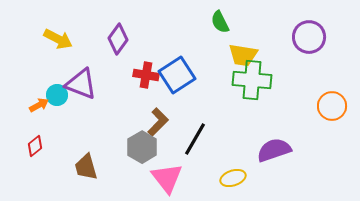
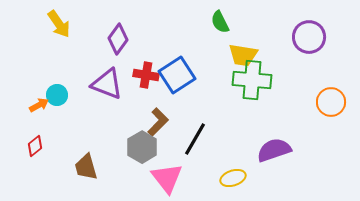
yellow arrow: moved 1 px right, 15 px up; rotated 28 degrees clockwise
purple triangle: moved 26 px right
orange circle: moved 1 px left, 4 px up
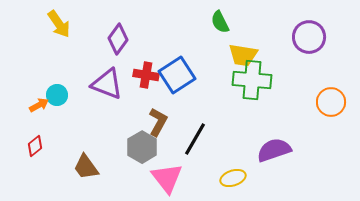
brown L-shape: rotated 16 degrees counterclockwise
brown trapezoid: rotated 20 degrees counterclockwise
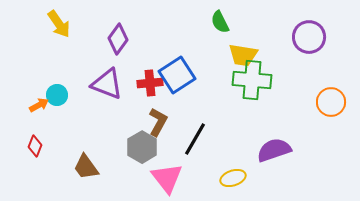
red cross: moved 4 px right, 8 px down; rotated 15 degrees counterclockwise
red diamond: rotated 30 degrees counterclockwise
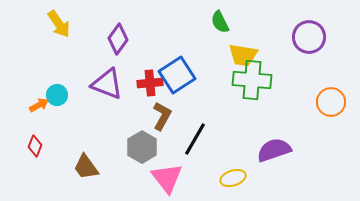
brown L-shape: moved 4 px right, 6 px up
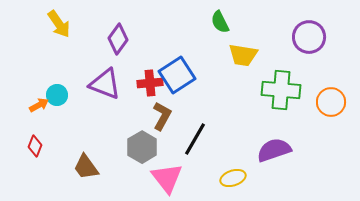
green cross: moved 29 px right, 10 px down
purple triangle: moved 2 px left
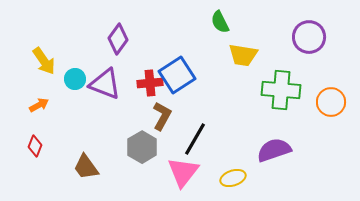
yellow arrow: moved 15 px left, 37 px down
cyan circle: moved 18 px right, 16 px up
pink triangle: moved 16 px right, 6 px up; rotated 16 degrees clockwise
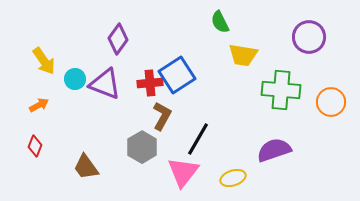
black line: moved 3 px right
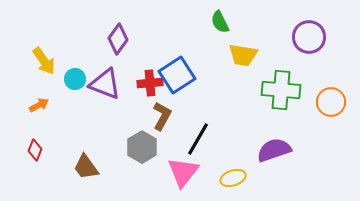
red diamond: moved 4 px down
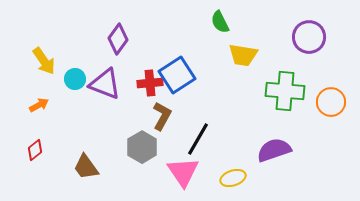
green cross: moved 4 px right, 1 px down
red diamond: rotated 30 degrees clockwise
pink triangle: rotated 12 degrees counterclockwise
